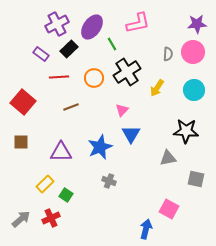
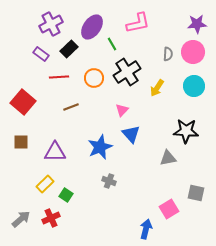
purple cross: moved 6 px left
cyan circle: moved 4 px up
blue triangle: rotated 12 degrees counterclockwise
purple triangle: moved 6 px left
gray square: moved 14 px down
pink square: rotated 30 degrees clockwise
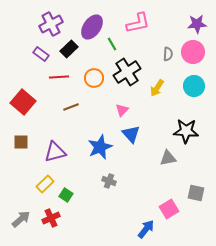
purple triangle: rotated 15 degrees counterclockwise
blue arrow: rotated 24 degrees clockwise
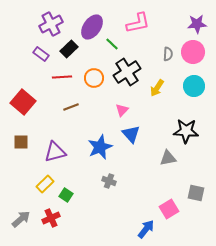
green line: rotated 16 degrees counterclockwise
red line: moved 3 px right
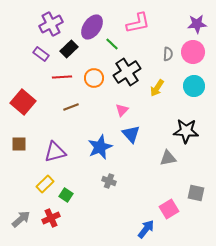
brown square: moved 2 px left, 2 px down
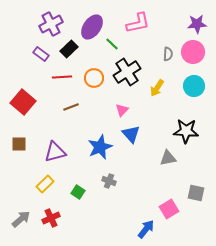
green square: moved 12 px right, 3 px up
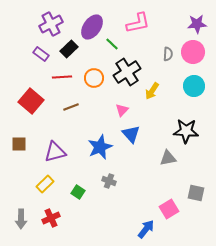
yellow arrow: moved 5 px left, 3 px down
red square: moved 8 px right, 1 px up
gray arrow: rotated 132 degrees clockwise
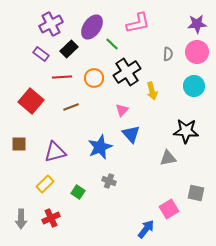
pink circle: moved 4 px right
yellow arrow: rotated 48 degrees counterclockwise
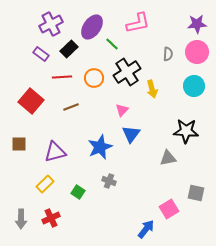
yellow arrow: moved 2 px up
blue triangle: rotated 18 degrees clockwise
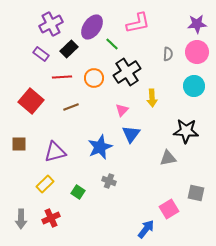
yellow arrow: moved 9 px down; rotated 12 degrees clockwise
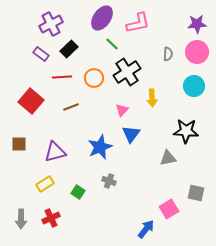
purple ellipse: moved 10 px right, 9 px up
yellow rectangle: rotated 12 degrees clockwise
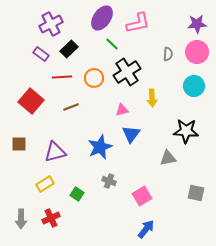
pink triangle: rotated 32 degrees clockwise
green square: moved 1 px left, 2 px down
pink square: moved 27 px left, 13 px up
